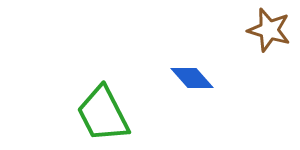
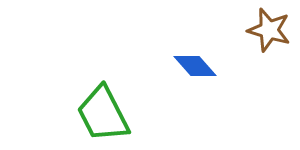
blue diamond: moved 3 px right, 12 px up
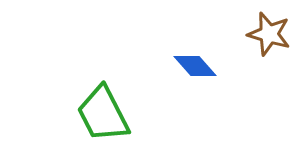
brown star: moved 4 px down
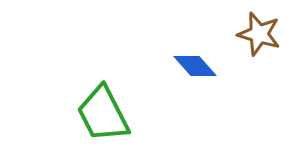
brown star: moved 10 px left
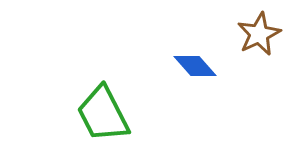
brown star: rotated 30 degrees clockwise
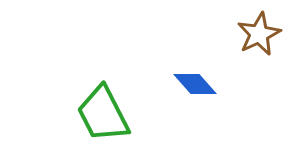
blue diamond: moved 18 px down
